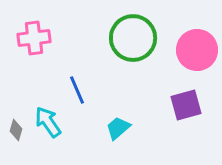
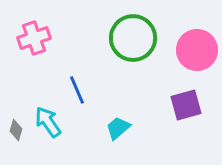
pink cross: rotated 12 degrees counterclockwise
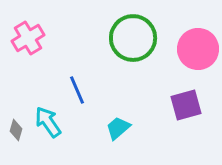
pink cross: moved 6 px left; rotated 12 degrees counterclockwise
pink circle: moved 1 px right, 1 px up
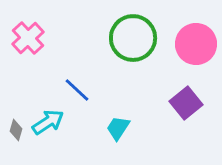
pink cross: rotated 12 degrees counterclockwise
pink circle: moved 2 px left, 5 px up
blue line: rotated 24 degrees counterclockwise
purple square: moved 2 px up; rotated 24 degrees counterclockwise
cyan arrow: rotated 92 degrees clockwise
cyan trapezoid: rotated 16 degrees counterclockwise
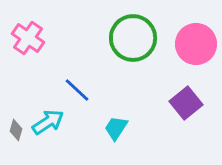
pink cross: rotated 12 degrees counterclockwise
cyan trapezoid: moved 2 px left
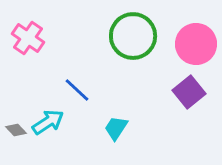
green circle: moved 2 px up
purple square: moved 3 px right, 11 px up
gray diamond: rotated 60 degrees counterclockwise
